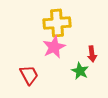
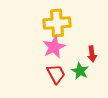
red trapezoid: moved 27 px right, 1 px up
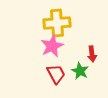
pink star: moved 2 px left, 1 px up
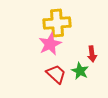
pink star: moved 2 px left, 2 px up
red trapezoid: rotated 20 degrees counterclockwise
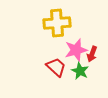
pink star: moved 26 px right, 6 px down; rotated 10 degrees clockwise
red arrow: rotated 28 degrees clockwise
red trapezoid: moved 7 px up
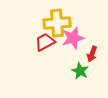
pink star: moved 3 px left, 12 px up
red trapezoid: moved 11 px left, 25 px up; rotated 70 degrees counterclockwise
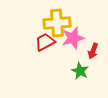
red arrow: moved 1 px right, 3 px up
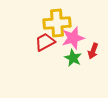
green star: moved 7 px left, 13 px up
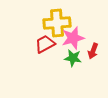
red trapezoid: moved 2 px down
green star: rotated 18 degrees counterclockwise
